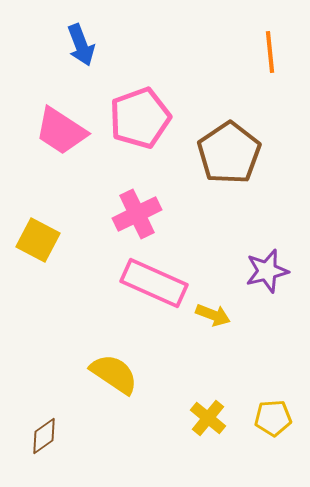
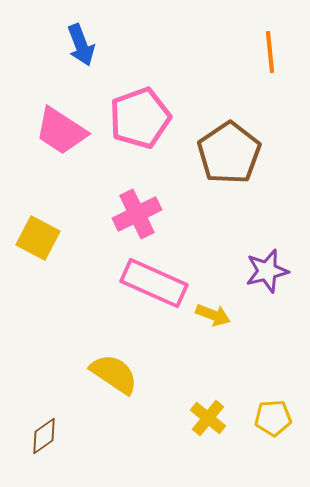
yellow square: moved 2 px up
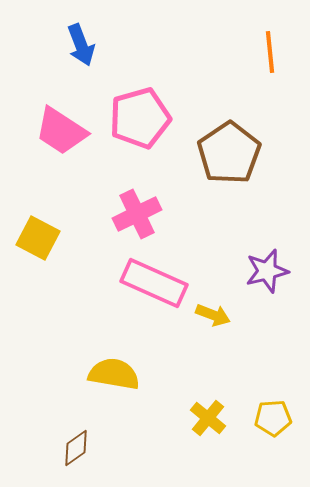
pink pentagon: rotated 4 degrees clockwise
yellow semicircle: rotated 24 degrees counterclockwise
brown diamond: moved 32 px right, 12 px down
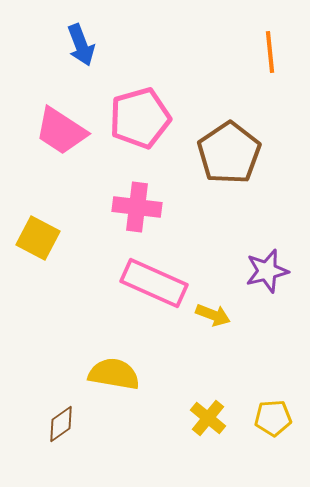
pink cross: moved 7 px up; rotated 33 degrees clockwise
brown diamond: moved 15 px left, 24 px up
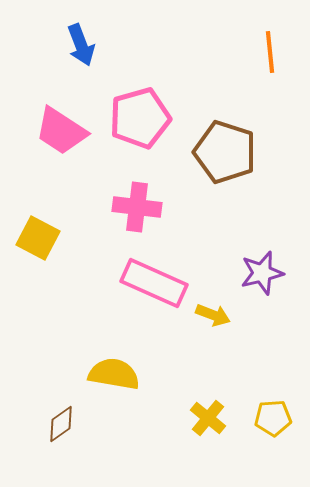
brown pentagon: moved 4 px left, 1 px up; rotated 20 degrees counterclockwise
purple star: moved 5 px left, 2 px down
